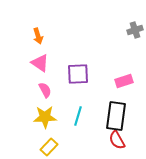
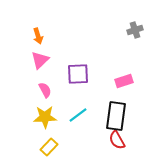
pink triangle: moved 3 px up; rotated 42 degrees clockwise
cyan line: moved 1 px up; rotated 36 degrees clockwise
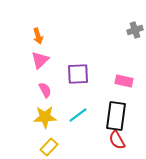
pink rectangle: rotated 30 degrees clockwise
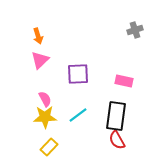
pink semicircle: moved 9 px down
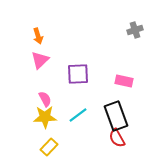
black rectangle: rotated 28 degrees counterclockwise
red semicircle: moved 2 px up
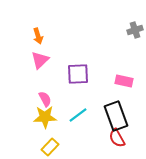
yellow rectangle: moved 1 px right
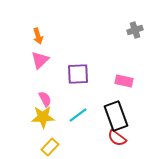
yellow star: moved 2 px left
red semicircle: rotated 24 degrees counterclockwise
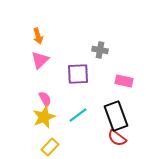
gray cross: moved 35 px left, 20 px down; rotated 28 degrees clockwise
yellow star: moved 1 px right; rotated 20 degrees counterclockwise
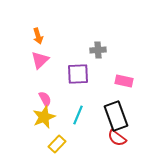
gray cross: moved 2 px left; rotated 14 degrees counterclockwise
cyan line: rotated 30 degrees counterclockwise
yellow rectangle: moved 7 px right, 3 px up
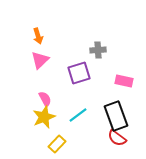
purple square: moved 1 px right, 1 px up; rotated 15 degrees counterclockwise
cyan line: rotated 30 degrees clockwise
